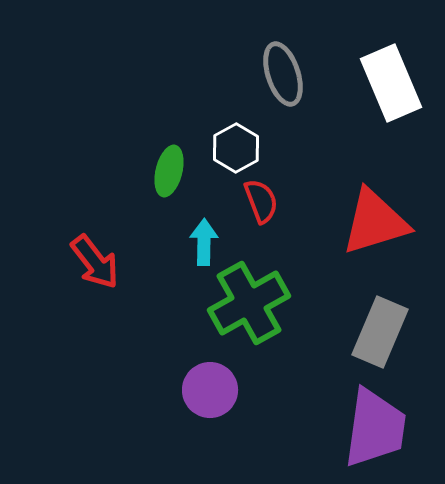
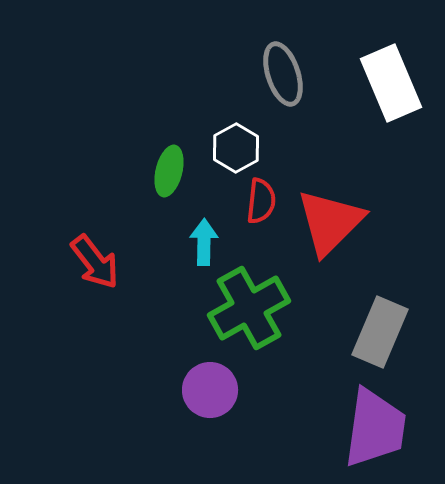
red semicircle: rotated 27 degrees clockwise
red triangle: moved 45 px left; rotated 28 degrees counterclockwise
green cross: moved 5 px down
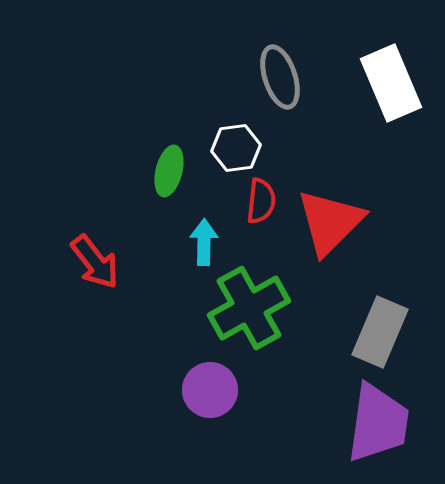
gray ellipse: moved 3 px left, 3 px down
white hexagon: rotated 21 degrees clockwise
purple trapezoid: moved 3 px right, 5 px up
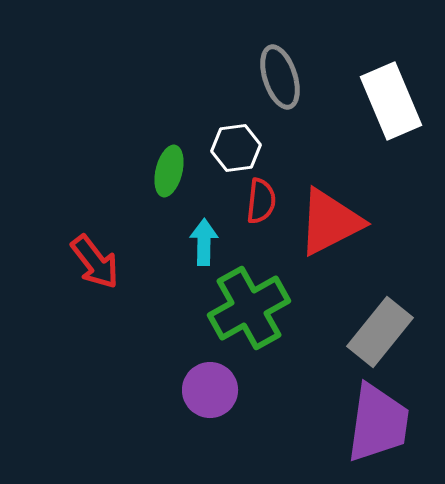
white rectangle: moved 18 px down
red triangle: rotated 18 degrees clockwise
gray rectangle: rotated 16 degrees clockwise
